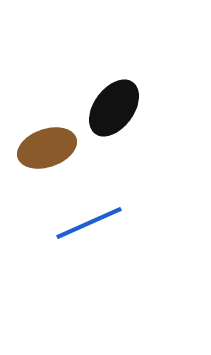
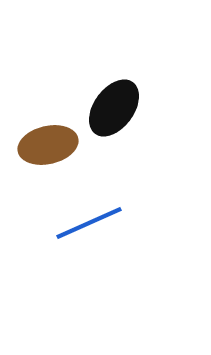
brown ellipse: moved 1 px right, 3 px up; rotated 6 degrees clockwise
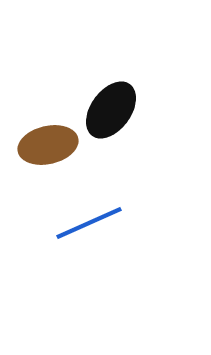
black ellipse: moved 3 px left, 2 px down
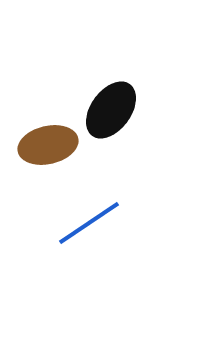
blue line: rotated 10 degrees counterclockwise
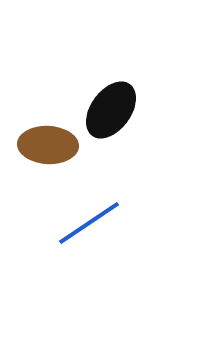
brown ellipse: rotated 16 degrees clockwise
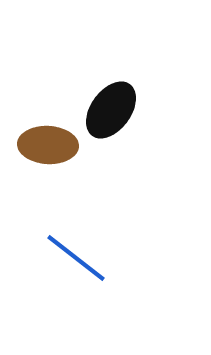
blue line: moved 13 px left, 35 px down; rotated 72 degrees clockwise
